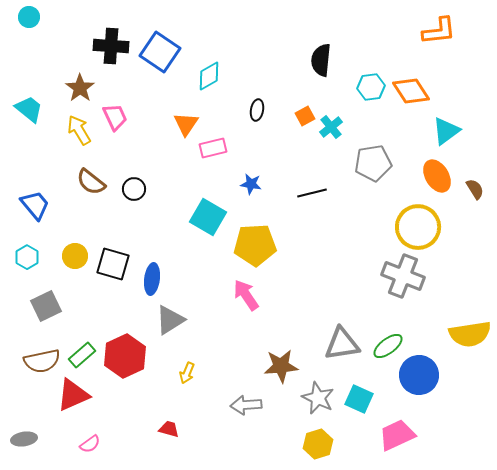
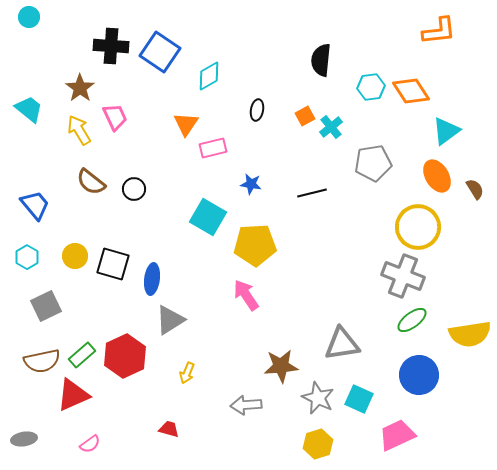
green ellipse at (388, 346): moved 24 px right, 26 px up
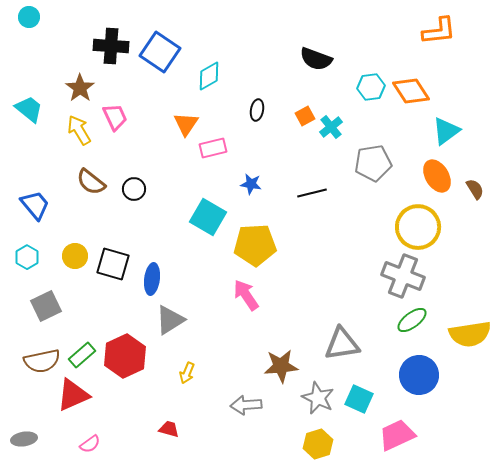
black semicircle at (321, 60): moved 5 px left, 1 px up; rotated 76 degrees counterclockwise
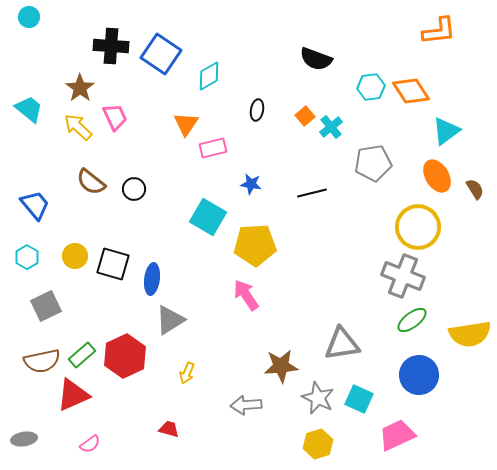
blue square at (160, 52): moved 1 px right, 2 px down
orange square at (305, 116): rotated 12 degrees counterclockwise
yellow arrow at (79, 130): moved 1 px left, 3 px up; rotated 16 degrees counterclockwise
